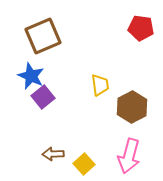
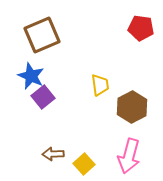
brown square: moved 1 px left, 1 px up
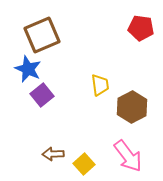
blue star: moved 3 px left, 7 px up
purple square: moved 1 px left, 2 px up
pink arrow: moved 1 px left; rotated 52 degrees counterclockwise
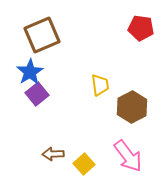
blue star: moved 2 px right, 3 px down; rotated 16 degrees clockwise
purple square: moved 5 px left, 1 px up
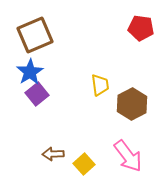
brown square: moved 7 px left
brown hexagon: moved 3 px up
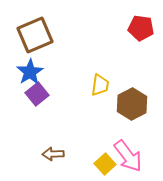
yellow trapezoid: rotated 15 degrees clockwise
yellow square: moved 21 px right
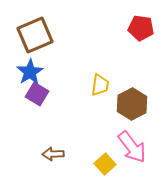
purple square: rotated 20 degrees counterclockwise
pink arrow: moved 4 px right, 9 px up
